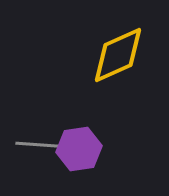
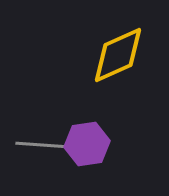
purple hexagon: moved 8 px right, 5 px up
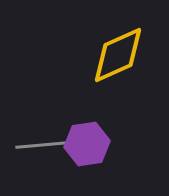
gray line: rotated 9 degrees counterclockwise
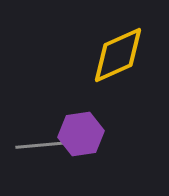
purple hexagon: moved 6 px left, 10 px up
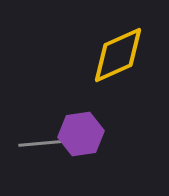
gray line: moved 3 px right, 2 px up
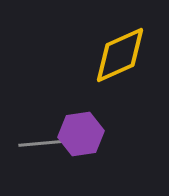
yellow diamond: moved 2 px right
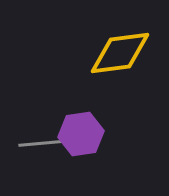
yellow diamond: moved 2 px up; rotated 16 degrees clockwise
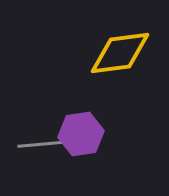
gray line: moved 1 px left, 1 px down
